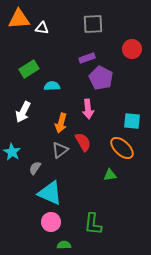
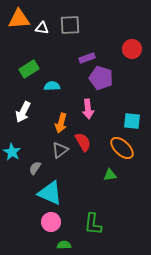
gray square: moved 23 px left, 1 px down
purple pentagon: rotated 10 degrees counterclockwise
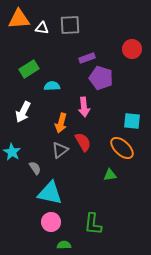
pink arrow: moved 4 px left, 2 px up
gray semicircle: rotated 112 degrees clockwise
cyan triangle: rotated 12 degrees counterclockwise
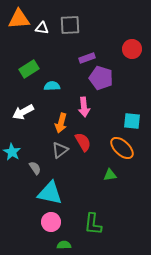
white arrow: rotated 35 degrees clockwise
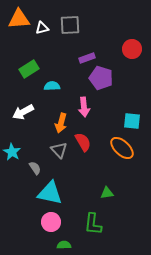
white triangle: rotated 24 degrees counterclockwise
gray triangle: moved 1 px left; rotated 36 degrees counterclockwise
green triangle: moved 3 px left, 18 px down
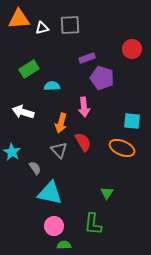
purple pentagon: moved 1 px right
white arrow: rotated 45 degrees clockwise
orange ellipse: rotated 20 degrees counterclockwise
green triangle: rotated 48 degrees counterclockwise
pink circle: moved 3 px right, 4 px down
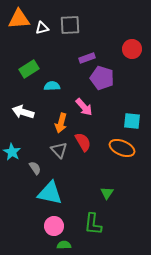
pink arrow: rotated 36 degrees counterclockwise
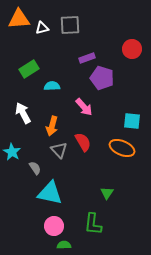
white arrow: moved 1 px down; rotated 45 degrees clockwise
orange arrow: moved 9 px left, 3 px down
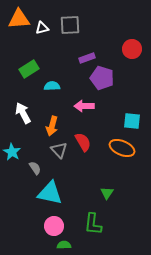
pink arrow: moved 1 px up; rotated 132 degrees clockwise
